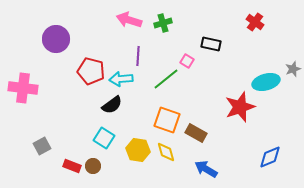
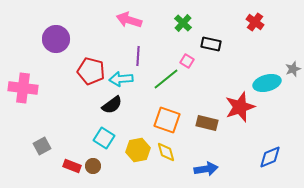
green cross: moved 20 px right; rotated 30 degrees counterclockwise
cyan ellipse: moved 1 px right, 1 px down
brown rectangle: moved 11 px right, 10 px up; rotated 15 degrees counterclockwise
yellow hexagon: rotated 20 degrees counterclockwise
blue arrow: rotated 140 degrees clockwise
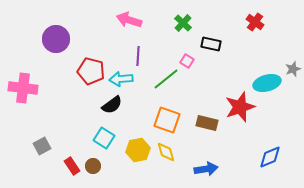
red rectangle: rotated 36 degrees clockwise
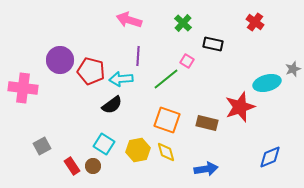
purple circle: moved 4 px right, 21 px down
black rectangle: moved 2 px right
cyan square: moved 6 px down
